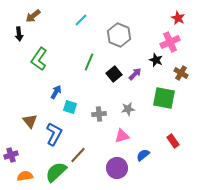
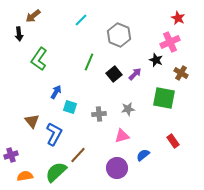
brown triangle: moved 2 px right
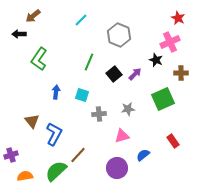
black arrow: rotated 96 degrees clockwise
brown cross: rotated 32 degrees counterclockwise
blue arrow: rotated 24 degrees counterclockwise
green square: moved 1 px left, 1 px down; rotated 35 degrees counterclockwise
cyan square: moved 12 px right, 12 px up
green semicircle: moved 1 px up
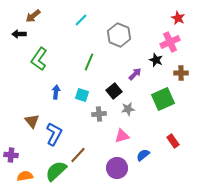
black square: moved 17 px down
purple cross: rotated 24 degrees clockwise
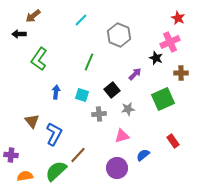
black star: moved 2 px up
black square: moved 2 px left, 1 px up
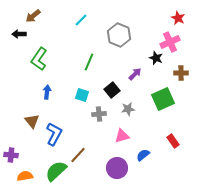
blue arrow: moved 9 px left
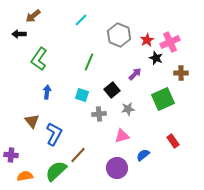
red star: moved 31 px left, 22 px down; rotated 16 degrees clockwise
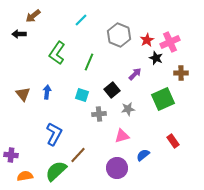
green L-shape: moved 18 px right, 6 px up
brown triangle: moved 9 px left, 27 px up
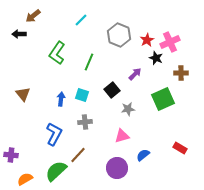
blue arrow: moved 14 px right, 7 px down
gray cross: moved 14 px left, 8 px down
red rectangle: moved 7 px right, 7 px down; rotated 24 degrees counterclockwise
orange semicircle: moved 3 px down; rotated 21 degrees counterclockwise
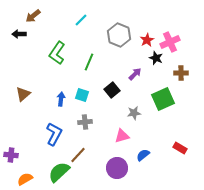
brown triangle: rotated 28 degrees clockwise
gray star: moved 6 px right, 4 px down
green semicircle: moved 3 px right, 1 px down
